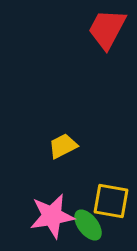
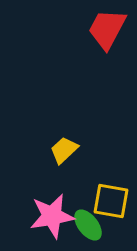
yellow trapezoid: moved 1 px right, 4 px down; rotated 16 degrees counterclockwise
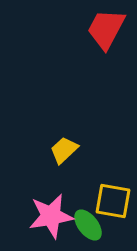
red trapezoid: moved 1 px left
yellow square: moved 2 px right
pink star: moved 1 px left
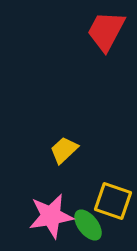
red trapezoid: moved 2 px down
yellow square: rotated 9 degrees clockwise
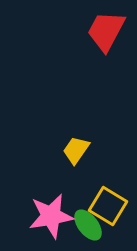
yellow trapezoid: moved 12 px right; rotated 12 degrees counterclockwise
yellow square: moved 5 px left, 5 px down; rotated 12 degrees clockwise
